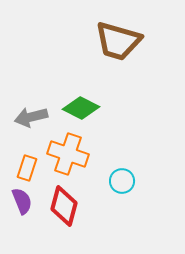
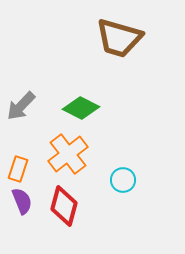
brown trapezoid: moved 1 px right, 3 px up
gray arrow: moved 10 px left, 11 px up; rotated 32 degrees counterclockwise
orange cross: rotated 33 degrees clockwise
orange rectangle: moved 9 px left, 1 px down
cyan circle: moved 1 px right, 1 px up
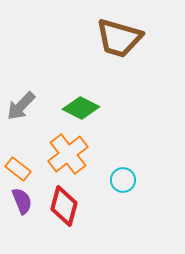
orange rectangle: rotated 70 degrees counterclockwise
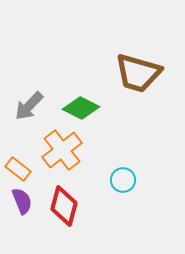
brown trapezoid: moved 19 px right, 35 px down
gray arrow: moved 8 px right
orange cross: moved 6 px left, 4 px up
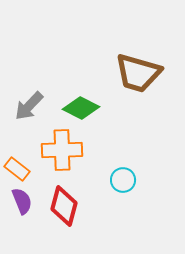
orange cross: rotated 36 degrees clockwise
orange rectangle: moved 1 px left
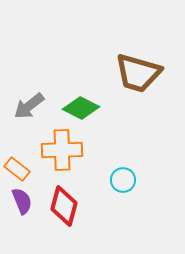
gray arrow: rotated 8 degrees clockwise
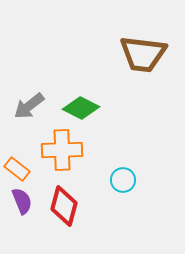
brown trapezoid: moved 5 px right, 19 px up; rotated 9 degrees counterclockwise
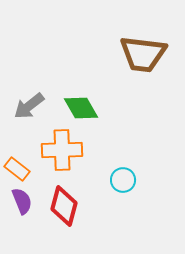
green diamond: rotated 33 degrees clockwise
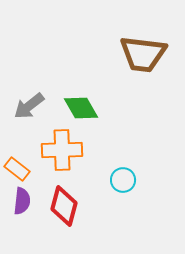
purple semicircle: rotated 28 degrees clockwise
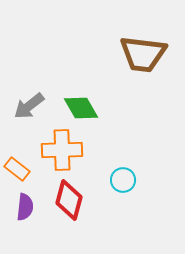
purple semicircle: moved 3 px right, 6 px down
red diamond: moved 5 px right, 6 px up
